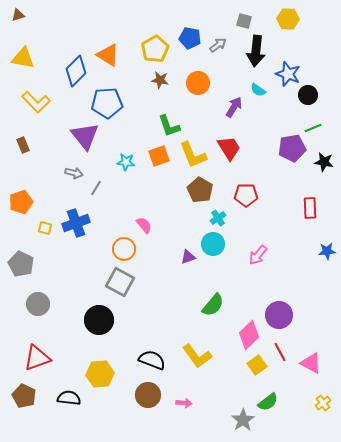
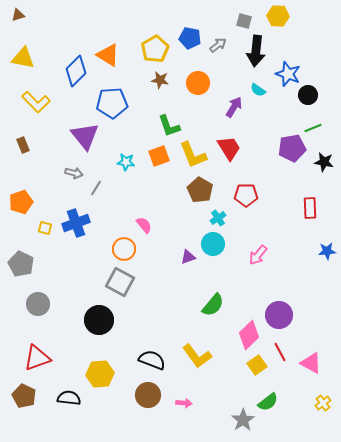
yellow hexagon at (288, 19): moved 10 px left, 3 px up
blue pentagon at (107, 103): moved 5 px right
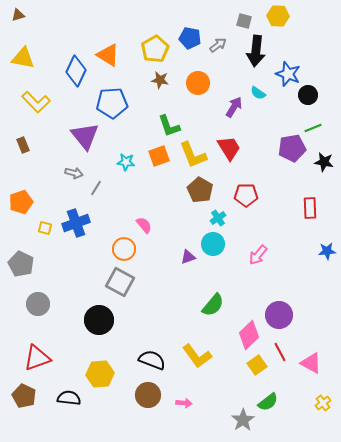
blue diamond at (76, 71): rotated 20 degrees counterclockwise
cyan semicircle at (258, 90): moved 3 px down
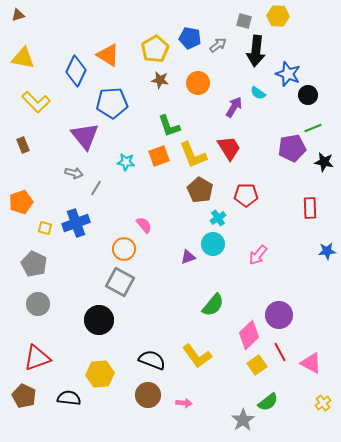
gray pentagon at (21, 264): moved 13 px right
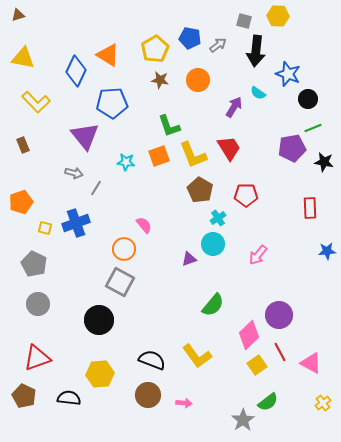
orange circle at (198, 83): moved 3 px up
black circle at (308, 95): moved 4 px down
purple triangle at (188, 257): moved 1 px right, 2 px down
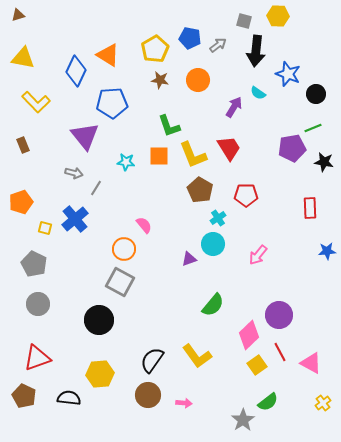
black circle at (308, 99): moved 8 px right, 5 px up
orange square at (159, 156): rotated 20 degrees clockwise
blue cross at (76, 223): moved 1 px left, 4 px up; rotated 20 degrees counterclockwise
black semicircle at (152, 360): rotated 76 degrees counterclockwise
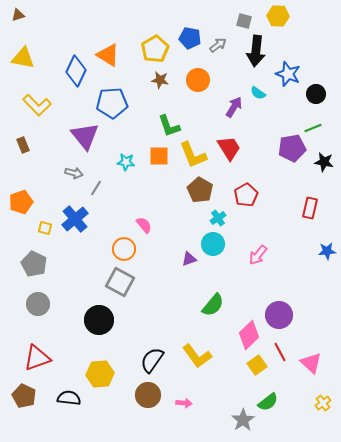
yellow L-shape at (36, 102): moved 1 px right, 3 px down
red pentagon at (246, 195): rotated 30 degrees counterclockwise
red rectangle at (310, 208): rotated 15 degrees clockwise
pink triangle at (311, 363): rotated 15 degrees clockwise
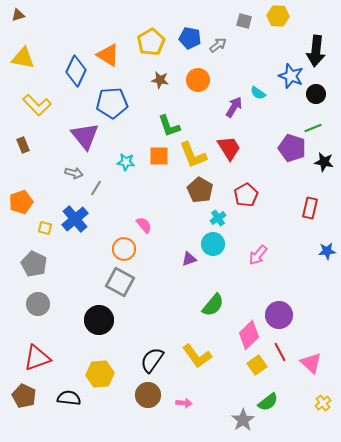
yellow pentagon at (155, 49): moved 4 px left, 7 px up
black arrow at (256, 51): moved 60 px right
blue star at (288, 74): moved 3 px right, 2 px down
purple pentagon at (292, 148): rotated 28 degrees clockwise
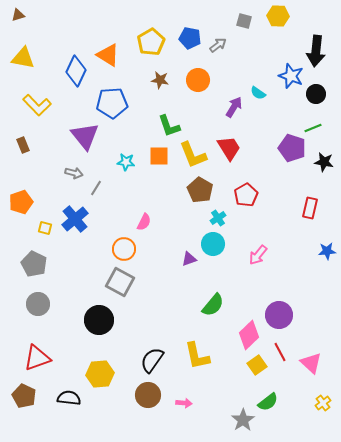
pink semicircle at (144, 225): moved 3 px up; rotated 66 degrees clockwise
yellow L-shape at (197, 356): rotated 24 degrees clockwise
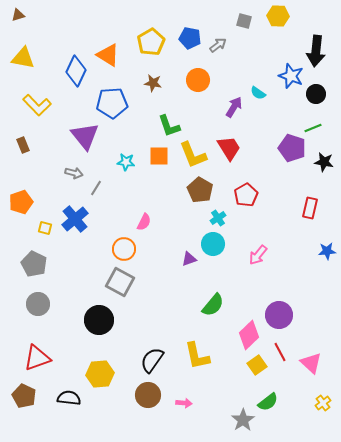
brown star at (160, 80): moved 7 px left, 3 px down
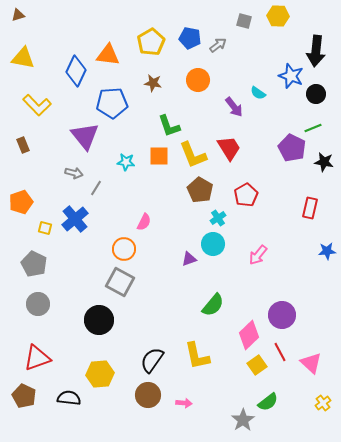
orange triangle at (108, 55): rotated 25 degrees counterclockwise
purple arrow at (234, 107): rotated 110 degrees clockwise
purple pentagon at (292, 148): rotated 8 degrees clockwise
purple circle at (279, 315): moved 3 px right
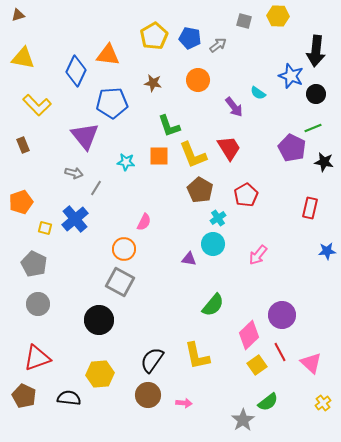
yellow pentagon at (151, 42): moved 3 px right, 6 px up
purple triangle at (189, 259): rotated 28 degrees clockwise
